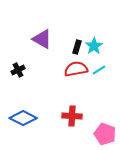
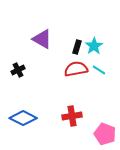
cyan line: rotated 64 degrees clockwise
red cross: rotated 12 degrees counterclockwise
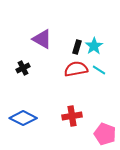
black cross: moved 5 px right, 2 px up
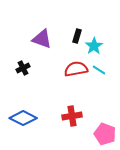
purple triangle: rotated 10 degrees counterclockwise
black rectangle: moved 11 px up
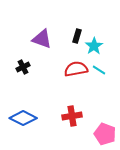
black cross: moved 1 px up
